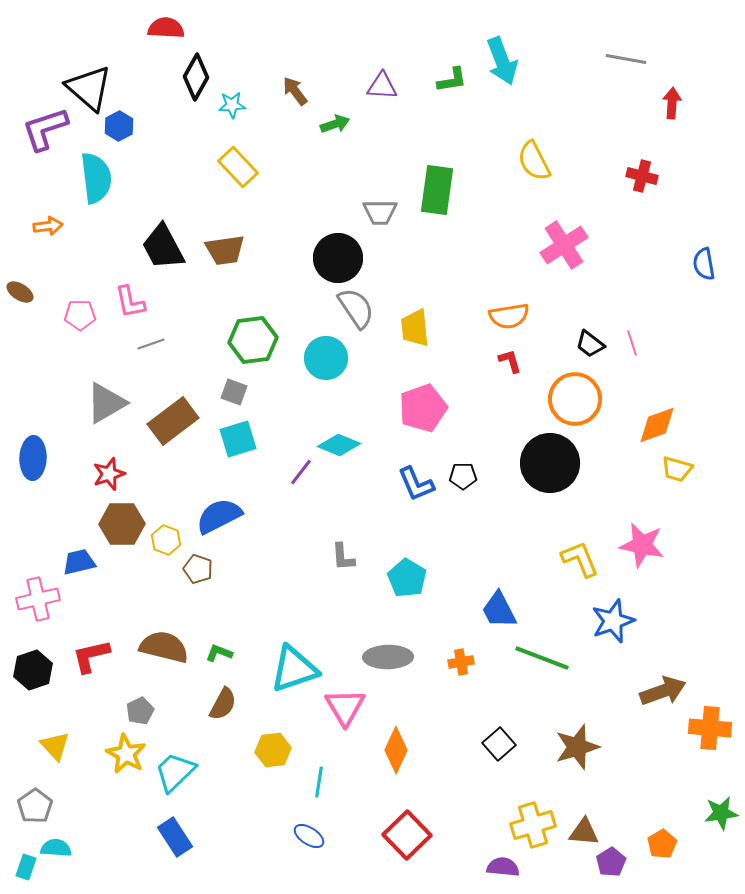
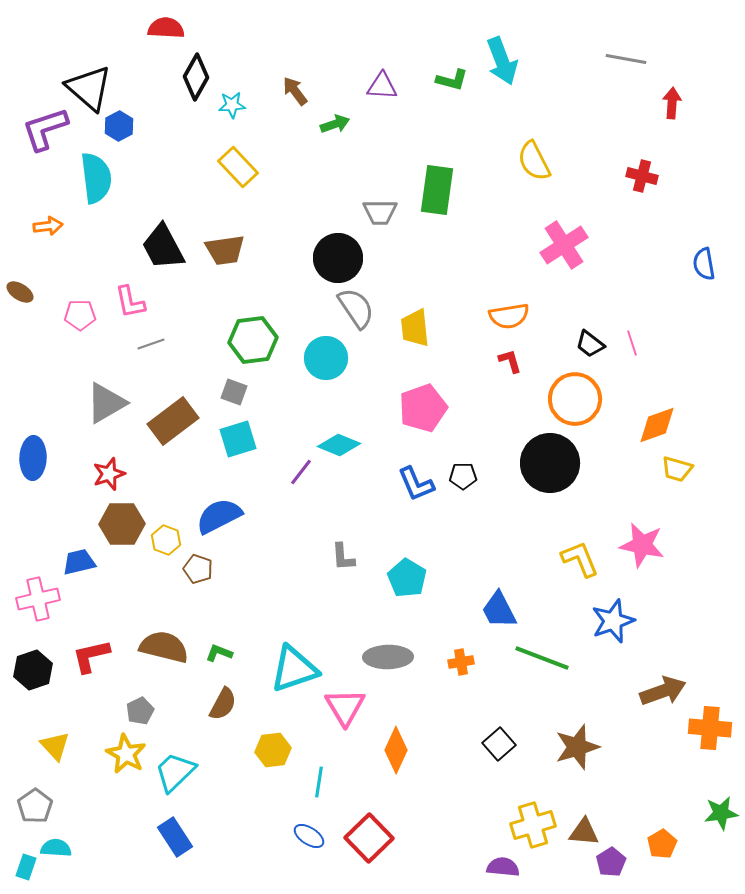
green L-shape at (452, 80): rotated 24 degrees clockwise
red square at (407, 835): moved 38 px left, 3 px down
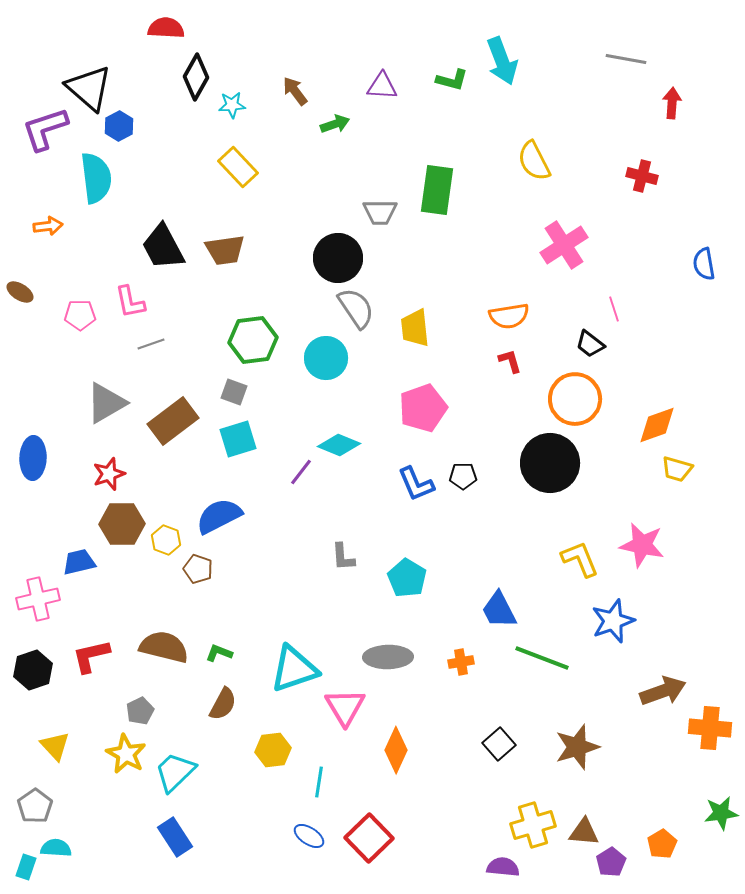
pink line at (632, 343): moved 18 px left, 34 px up
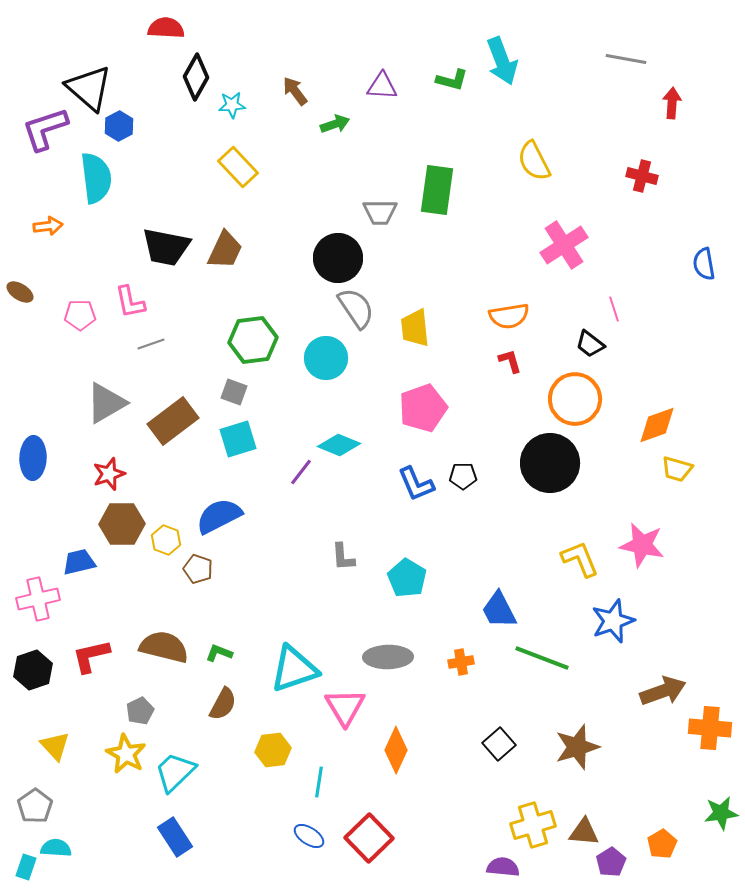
black trapezoid at (163, 247): moved 3 px right; rotated 51 degrees counterclockwise
brown trapezoid at (225, 250): rotated 57 degrees counterclockwise
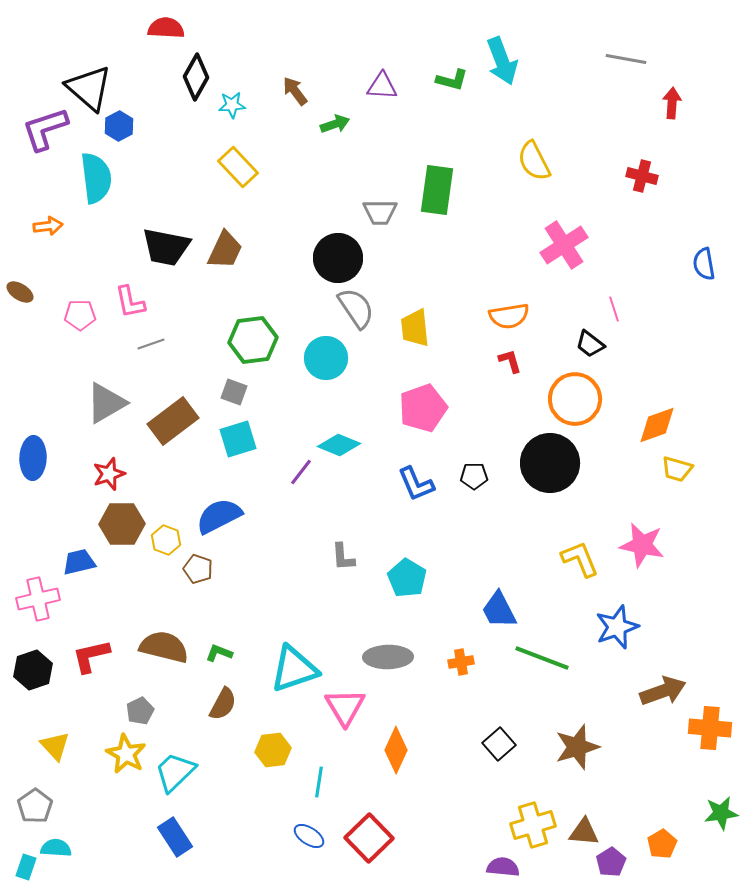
black pentagon at (463, 476): moved 11 px right
blue star at (613, 621): moved 4 px right, 6 px down
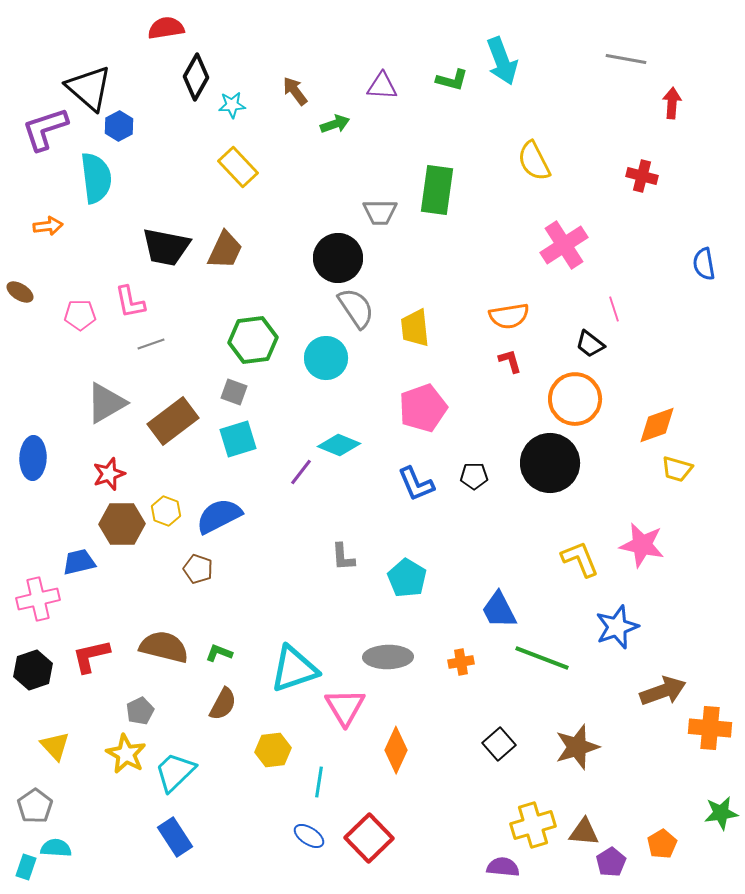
red semicircle at (166, 28): rotated 12 degrees counterclockwise
yellow hexagon at (166, 540): moved 29 px up
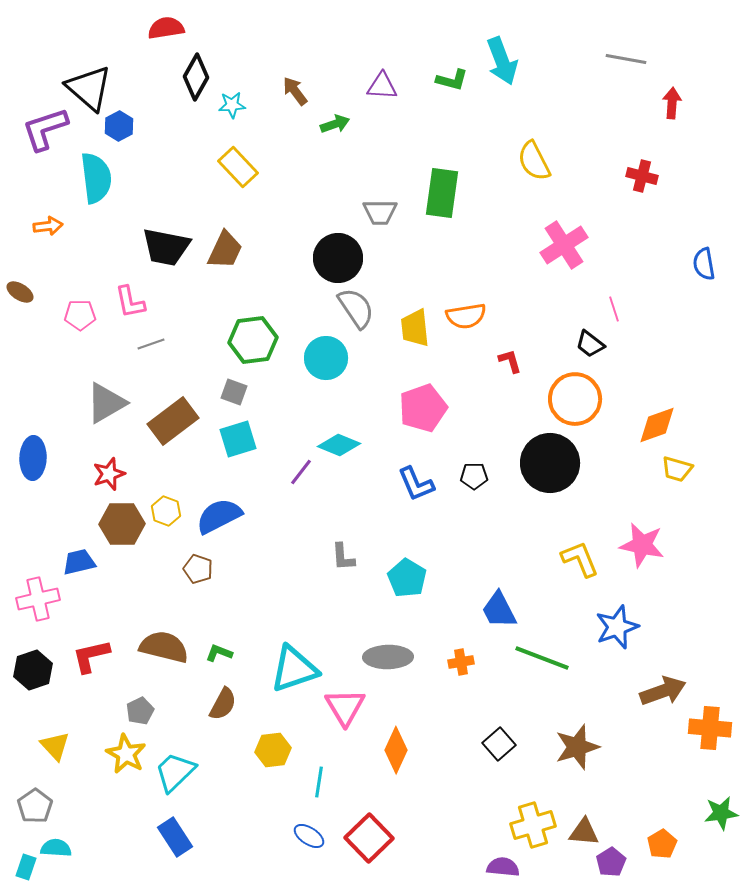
green rectangle at (437, 190): moved 5 px right, 3 px down
orange semicircle at (509, 316): moved 43 px left
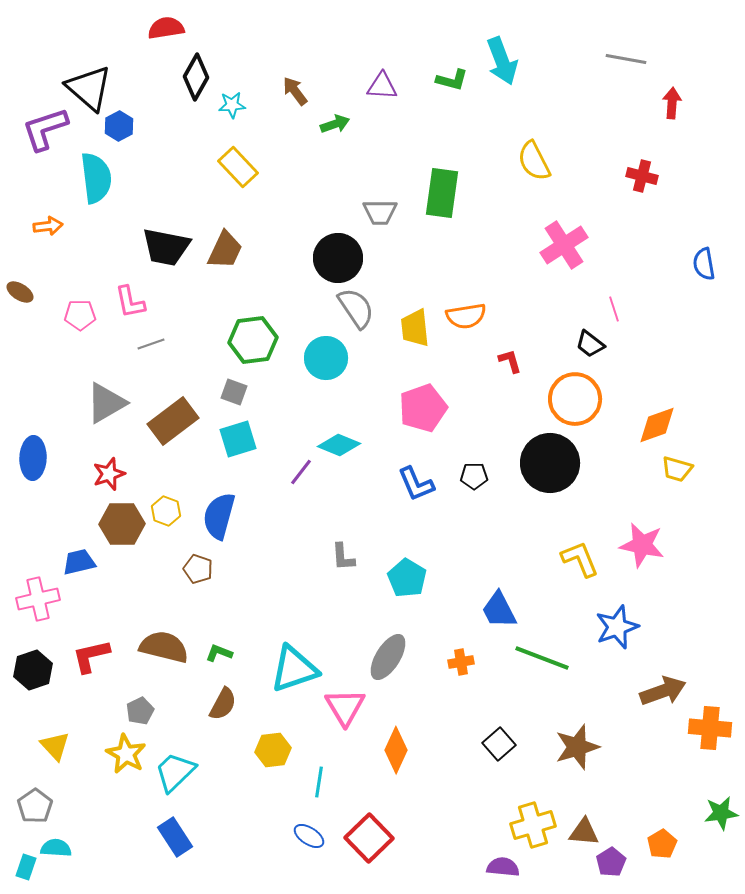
blue semicircle at (219, 516): rotated 48 degrees counterclockwise
gray ellipse at (388, 657): rotated 57 degrees counterclockwise
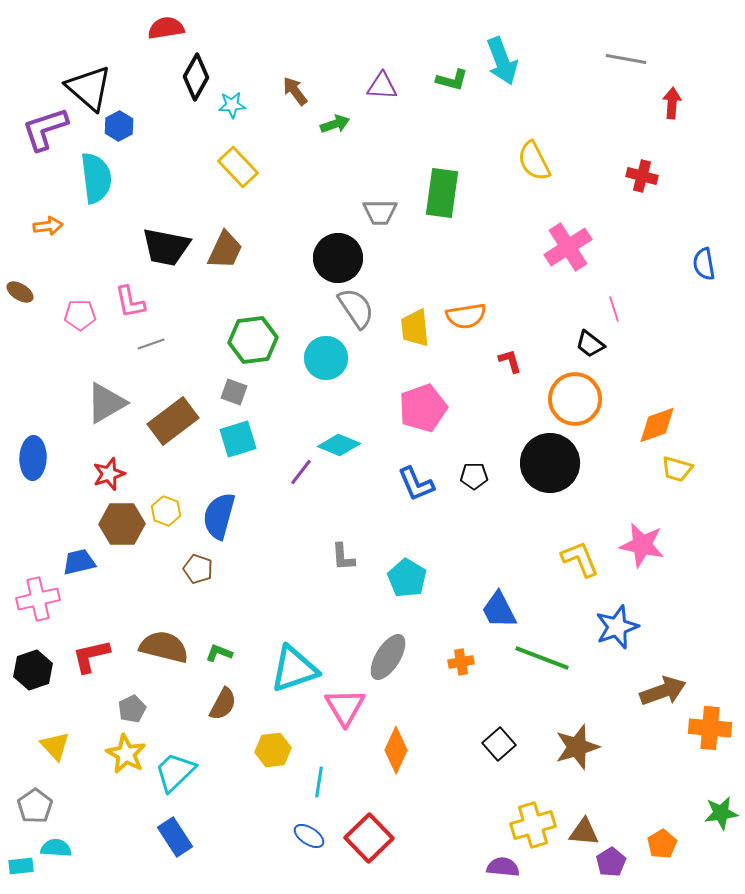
pink cross at (564, 245): moved 4 px right, 2 px down
gray pentagon at (140, 711): moved 8 px left, 2 px up
cyan rectangle at (26, 867): moved 5 px left, 1 px up; rotated 65 degrees clockwise
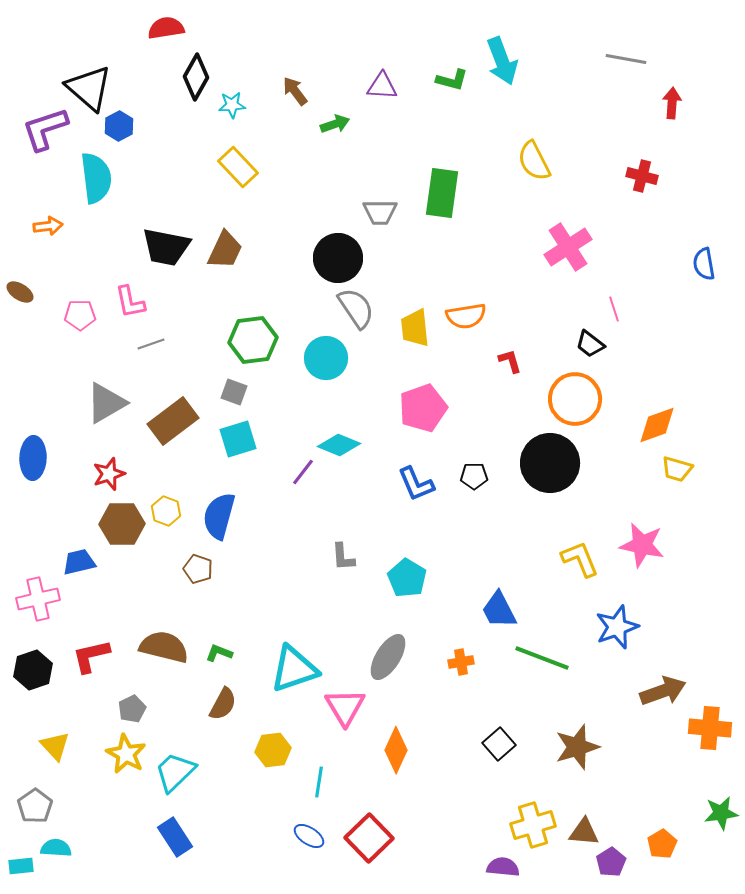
purple line at (301, 472): moved 2 px right
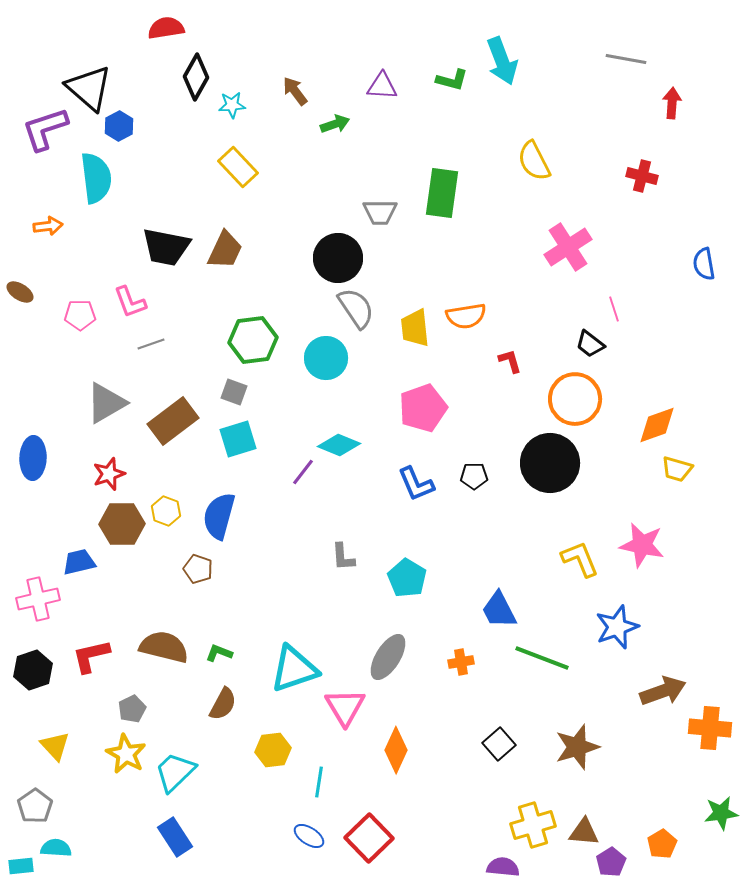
pink L-shape at (130, 302): rotated 9 degrees counterclockwise
